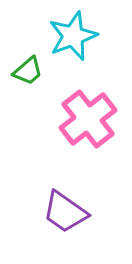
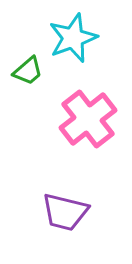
cyan star: moved 2 px down
purple trapezoid: rotated 21 degrees counterclockwise
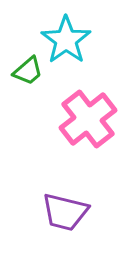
cyan star: moved 7 px left, 2 px down; rotated 15 degrees counterclockwise
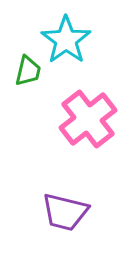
green trapezoid: rotated 36 degrees counterclockwise
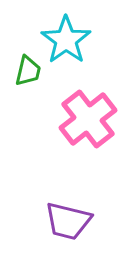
purple trapezoid: moved 3 px right, 9 px down
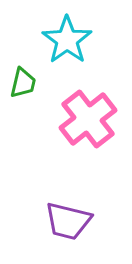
cyan star: moved 1 px right
green trapezoid: moved 5 px left, 12 px down
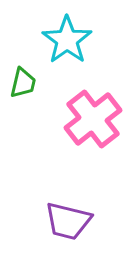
pink cross: moved 5 px right
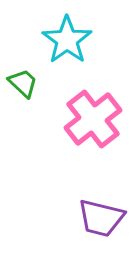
green trapezoid: rotated 60 degrees counterclockwise
purple trapezoid: moved 33 px right, 3 px up
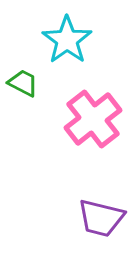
green trapezoid: rotated 16 degrees counterclockwise
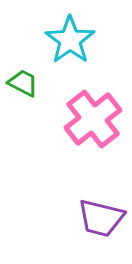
cyan star: moved 3 px right
